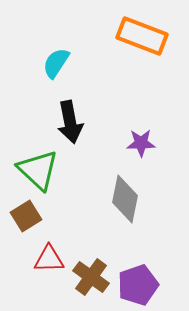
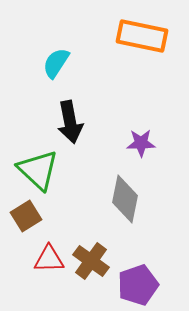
orange rectangle: rotated 9 degrees counterclockwise
brown cross: moved 16 px up
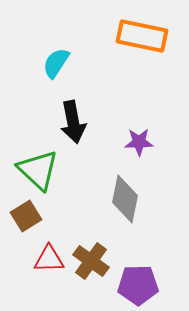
black arrow: moved 3 px right
purple star: moved 2 px left, 1 px up
purple pentagon: rotated 18 degrees clockwise
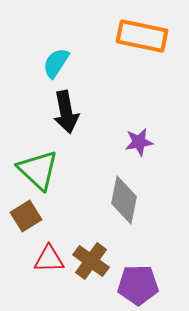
black arrow: moved 7 px left, 10 px up
purple star: rotated 8 degrees counterclockwise
gray diamond: moved 1 px left, 1 px down
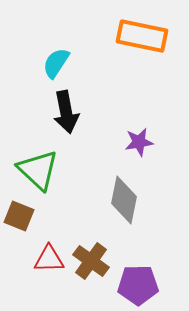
brown square: moved 7 px left; rotated 36 degrees counterclockwise
